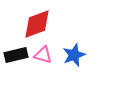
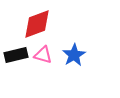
blue star: rotated 10 degrees counterclockwise
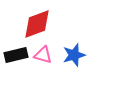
blue star: rotated 15 degrees clockwise
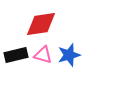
red diamond: moved 4 px right; rotated 12 degrees clockwise
blue star: moved 5 px left
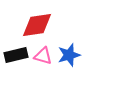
red diamond: moved 4 px left, 1 px down
pink triangle: moved 1 px down
